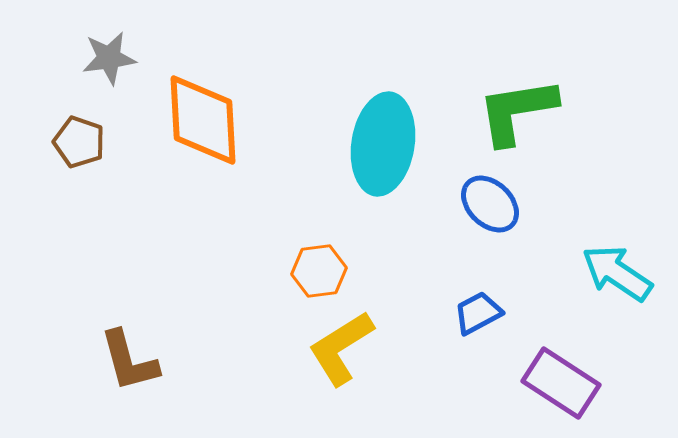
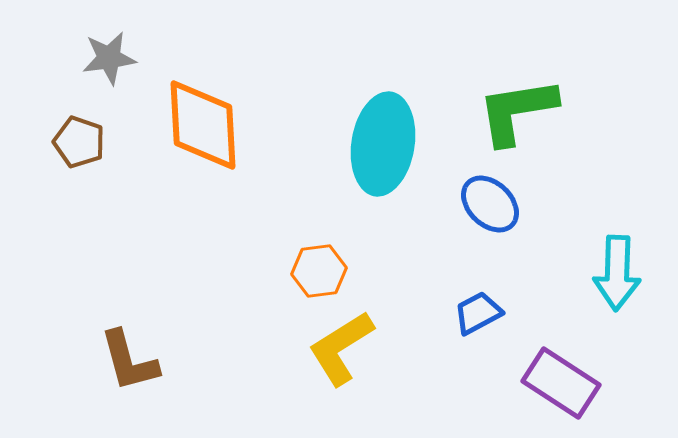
orange diamond: moved 5 px down
cyan arrow: rotated 122 degrees counterclockwise
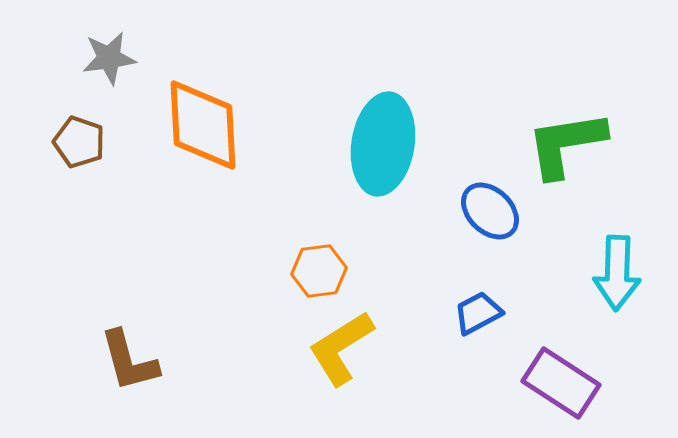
green L-shape: moved 49 px right, 33 px down
blue ellipse: moved 7 px down
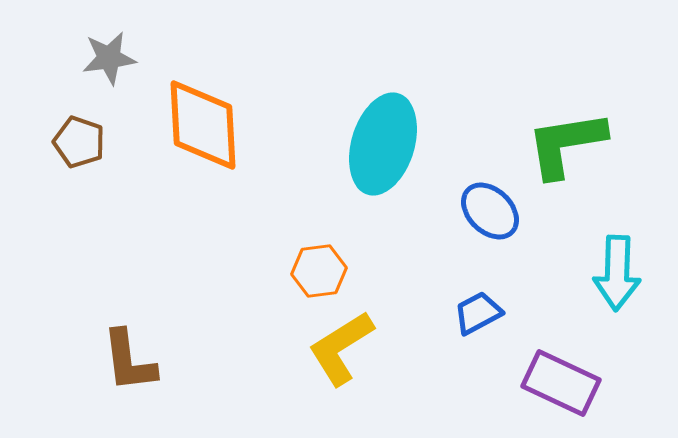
cyan ellipse: rotated 8 degrees clockwise
brown L-shape: rotated 8 degrees clockwise
purple rectangle: rotated 8 degrees counterclockwise
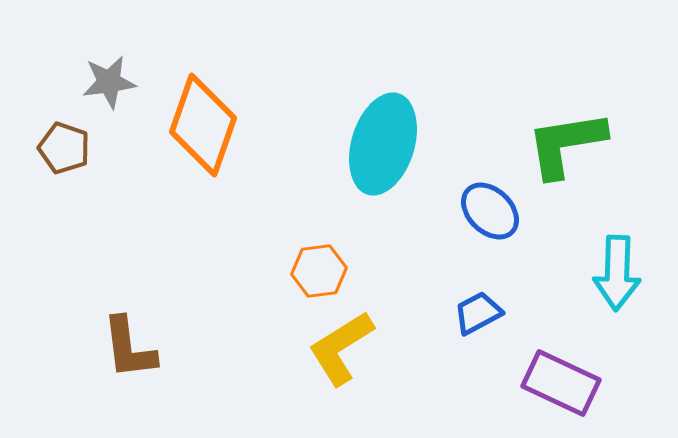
gray star: moved 24 px down
orange diamond: rotated 22 degrees clockwise
brown pentagon: moved 15 px left, 6 px down
brown L-shape: moved 13 px up
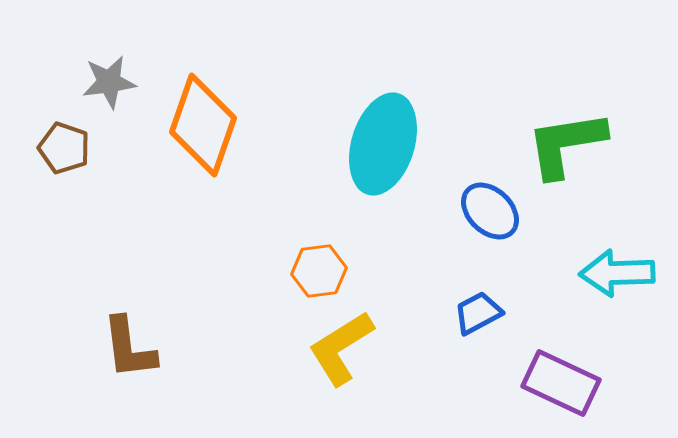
cyan arrow: rotated 86 degrees clockwise
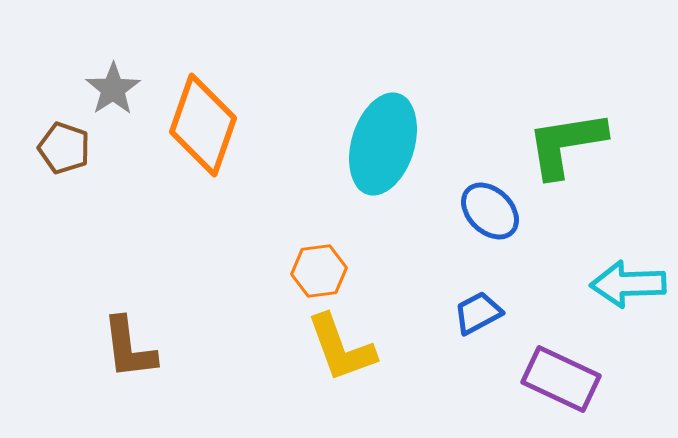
gray star: moved 4 px right, 7 px down; rotated 26 degrees counterclockwise
cyan arrow: moved 11 px right, 11 px down
yellow L-shape: rotated 78 degrees counterclockwise
purple rectangle: moved 4 px up
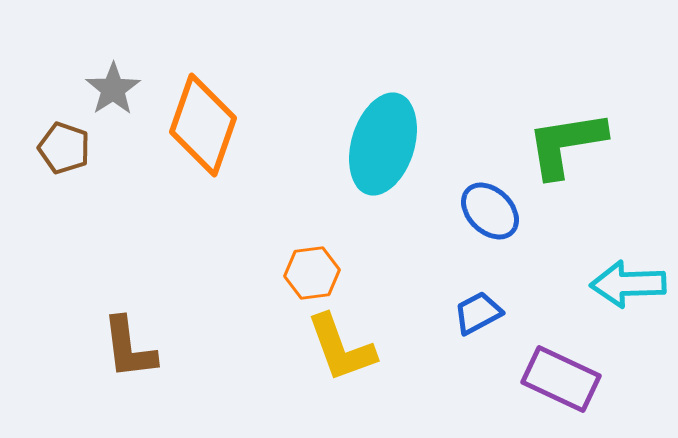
orange hexagon: moved 7 px left, 2 px down
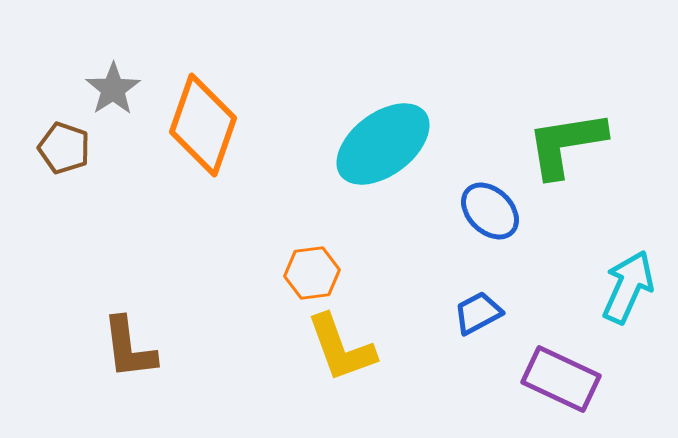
cyan ellipse: rotated 36 degrees clockwise
cyan arrow: moved 3 px down; rotated 116 degrees clockwise
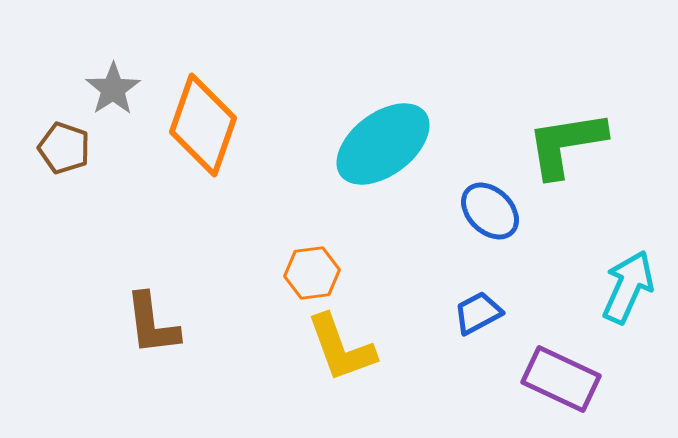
brown L-shape: moved 23 px right, 24 px up
